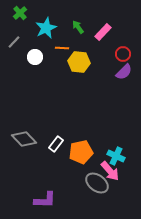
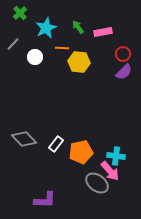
pink rectangle: rotated 36 degrees clockwise
gray line: moved 1 px left, 2 px down
cyan cross: rotated 18 degrees counterclockwise
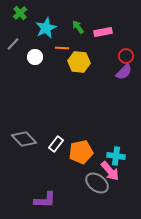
red circle: moved 3 px right, 2 px down
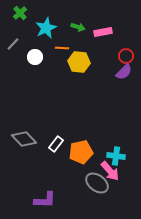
green arrow: rotated 144 degrees clockwise
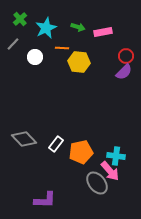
green cross: moved 6 px down
gray ellipse: rotated 15 degrees clockwise
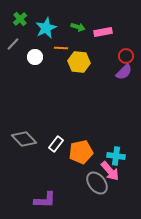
orange line: moved 1 px left
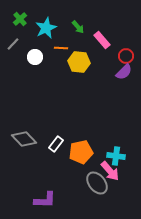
green arrow: rotated 32 degrees clockwise
pink rectangle: moved 1 px left, 8 px down; rotated 60 degrees clockwise
